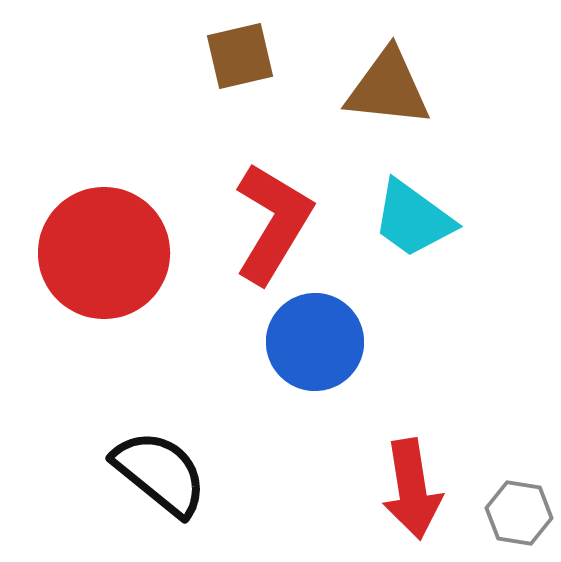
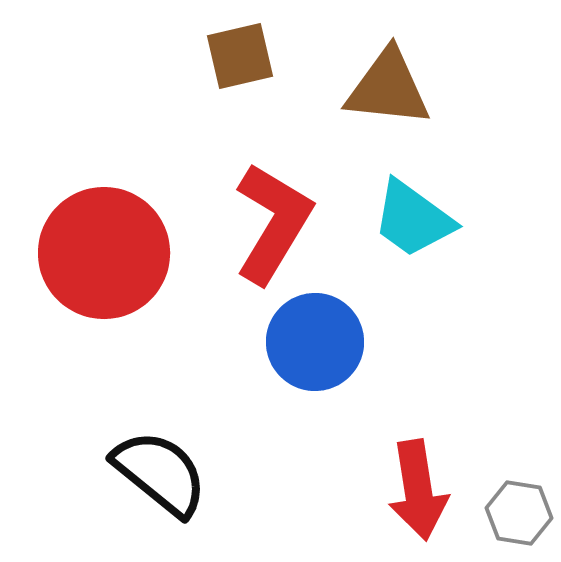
red arrow: moved 6 px right, 1 px down
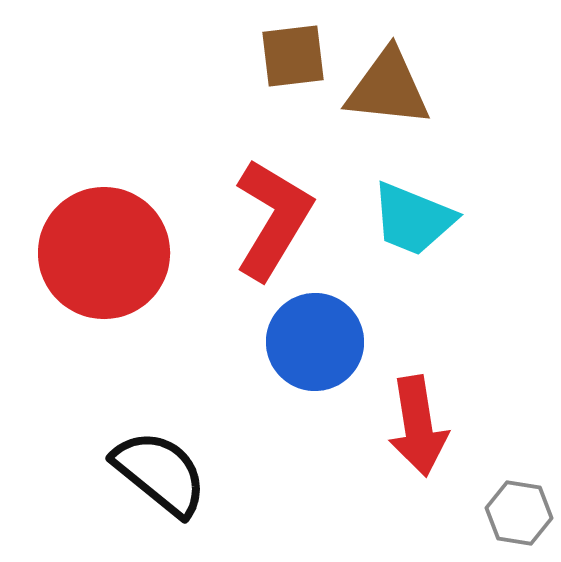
brown square: moved 53 px right; rotated 6 degrees clockwise
cyan trapezoid: rotated 14 degrees counterclockwise
red L-shape: moved 4 px up
red arrow: moved 64 px up
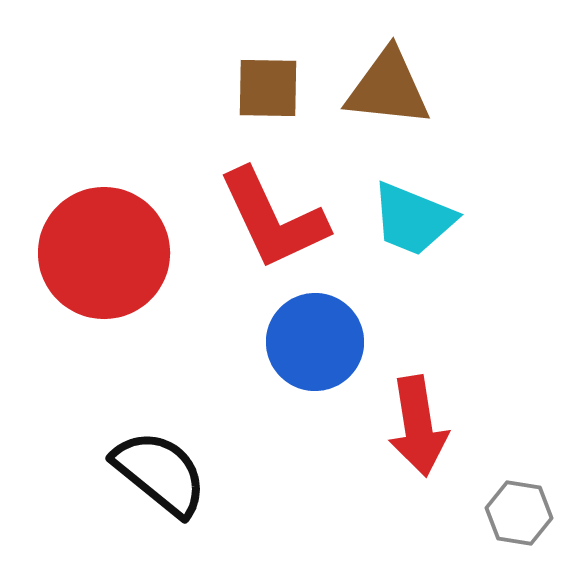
brown square: moved 25 px left, 32 px down; rotated 8 degrees clockwise
red L-shape: rotated 124 degrees clockwise
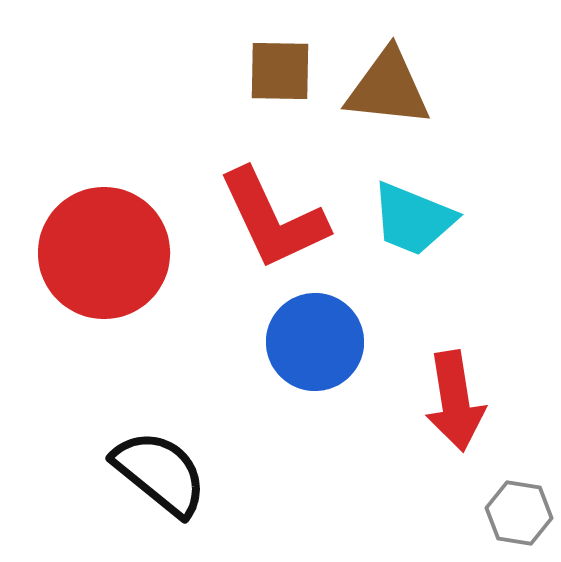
brown square: moved 12 px right, 17 px up
red arrow: moved 37 px right, 25 px up
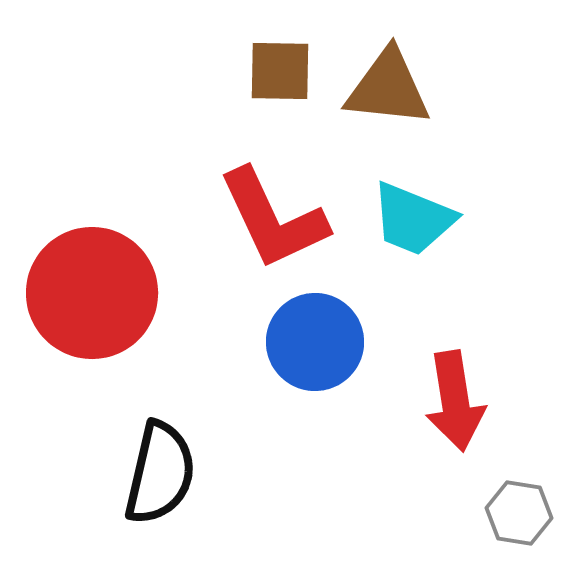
red circle: moved 12 px left, 40 px down
black semicircle: rotated 64 degrees clockwise
